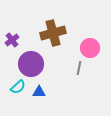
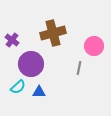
purple cross: rotated 16 degrees counterclockwise
pink circle: moved 4 px right, 2 px up
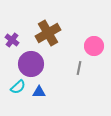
brown cross: moved 5 px left; rotated 15 degrees counterclockwise
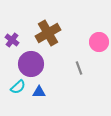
pink circle: moved 5 px right, 4 px up
gray line: rotated 32 degrees counterclockwise
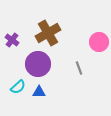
purple circle: moved 7 px right
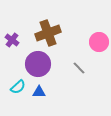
brown cross: rotated 10 degrees clockwise
gray line: rotated 24 degrees counterclockwise
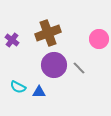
pink circle: moved 3 px up
purple circle: moved 16 px right, 1 px down
cyan semicircle: rotated 70 degrees clockwise
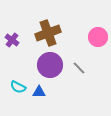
pink circle: moved 1 px left, 2 px up
purple circle: moved 4 px left
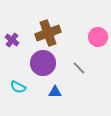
purple circle: moved 7 px left, 2 px up
blue triangle: moved 16 px right
